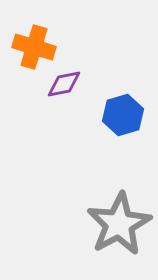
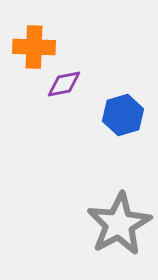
orange cross: rotated 15 degrees counterclockwise
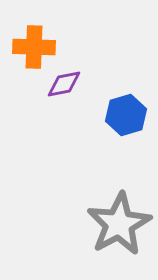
blue hexagon: moved 3 px right
